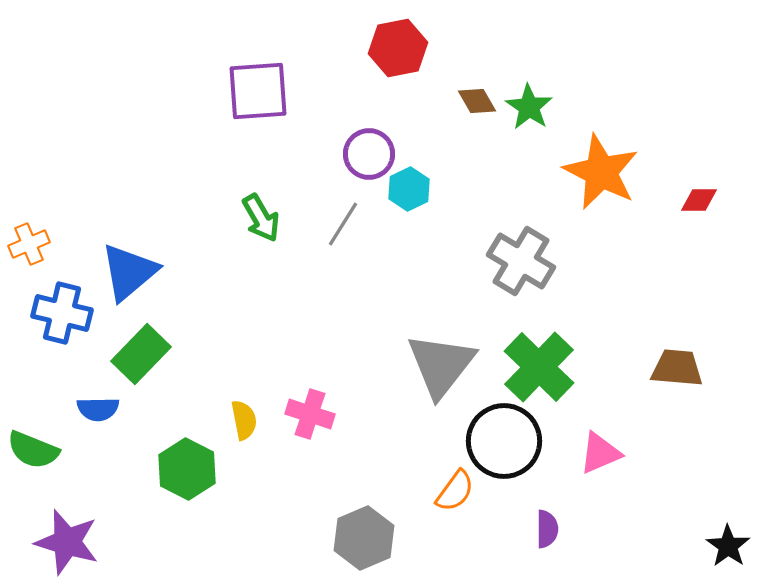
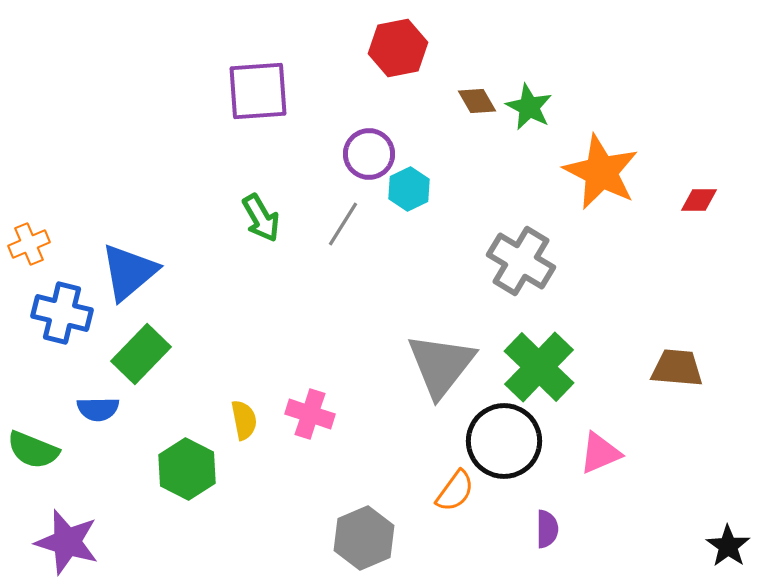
green star: rotated 6 degrees counterclockwise
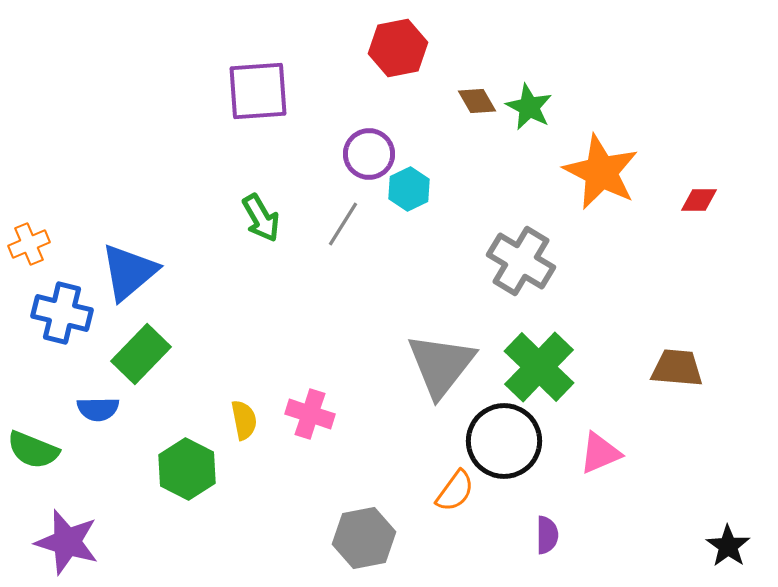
purple semicircle: moved 6 px down
gray hexagon: rotated 12 degrees clockwise
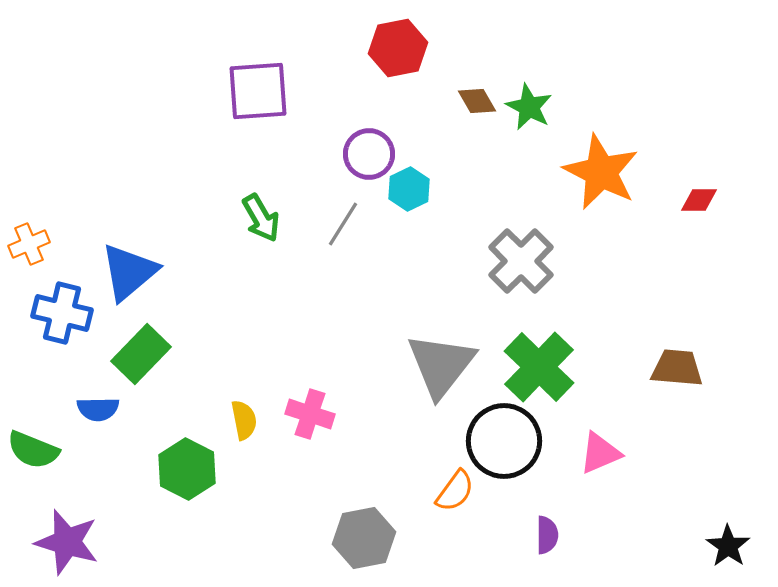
gray cross: rotated 14 degrees clockwise
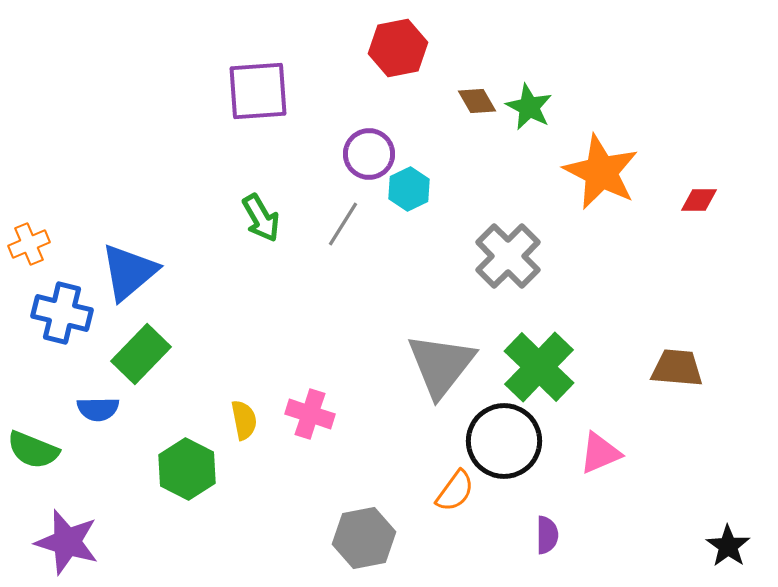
gray cross: moved 13 px left, 5 px up
